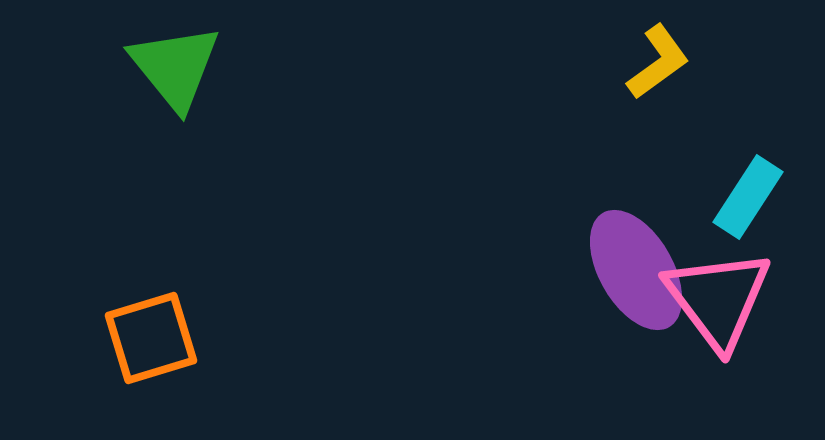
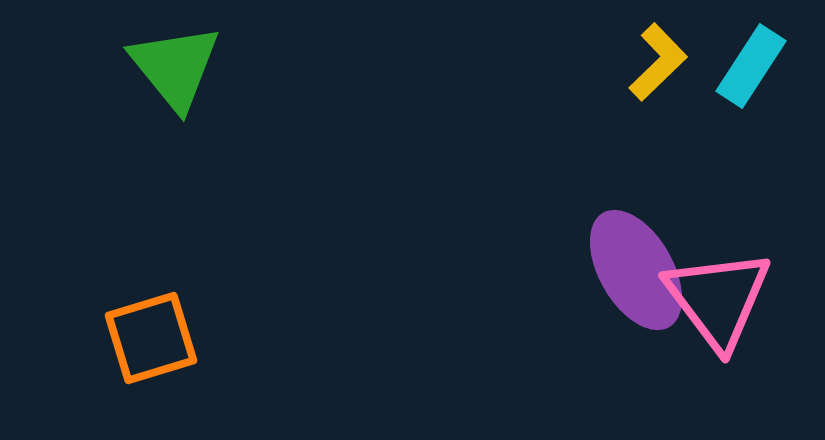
yellow L-shape: rotated 8 degrees counterclockwise
cyan rectangle: moved 3 px right, 131 px up
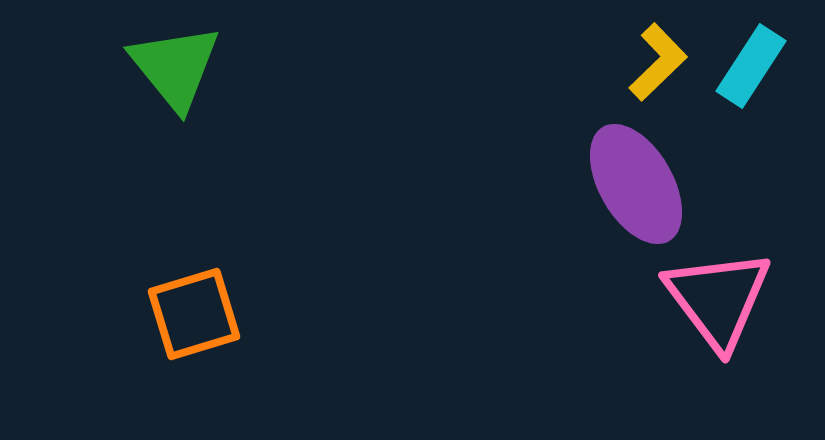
purple ellipse: moved 86 px up
orange square: moved 43 px right, 24 px up
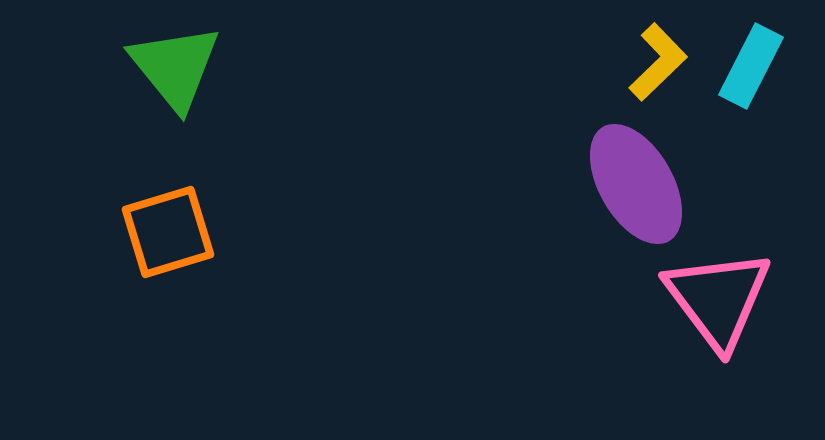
cyan rectangle: rotated 6 degrees counterclockwise
orange square: moved 26 px left, 82 px up
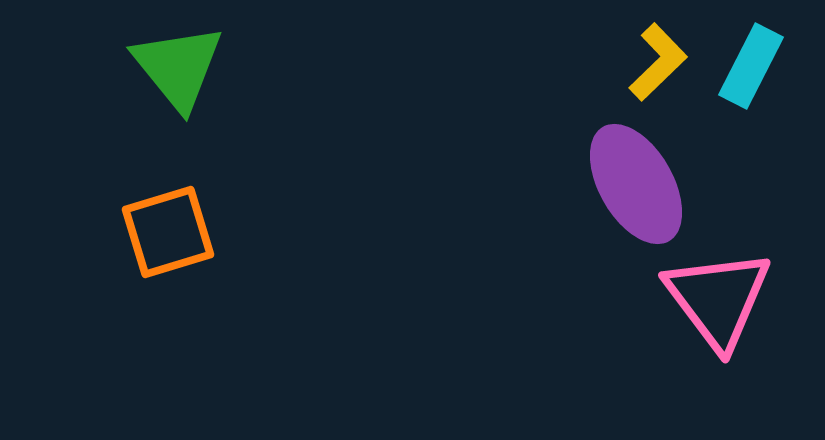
green triangle: moved 3 px right
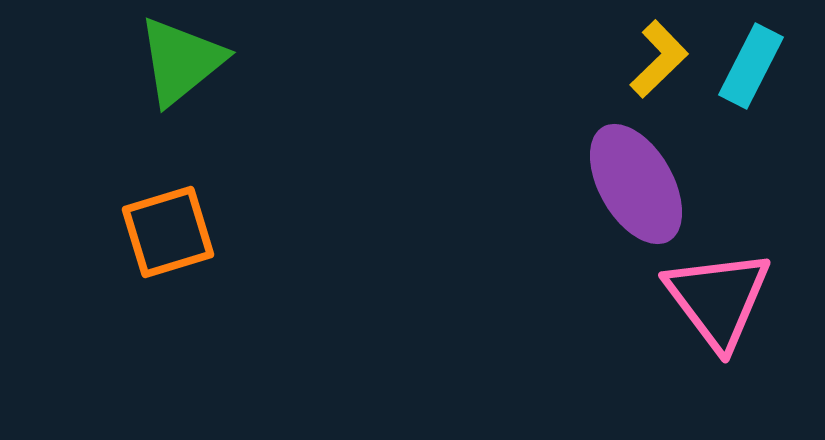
yellow L-shape: moved 1 px right, 3 px up
green triangle: moved 3 px right, 6 px up; rotated 30 degrees clockwise
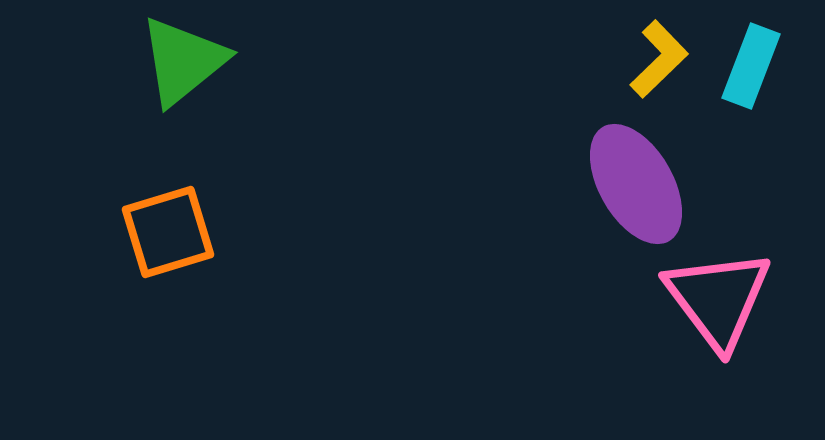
green triangle: moved 2 px right
cyan rectangle: rotated 6 degrees counterclockwise
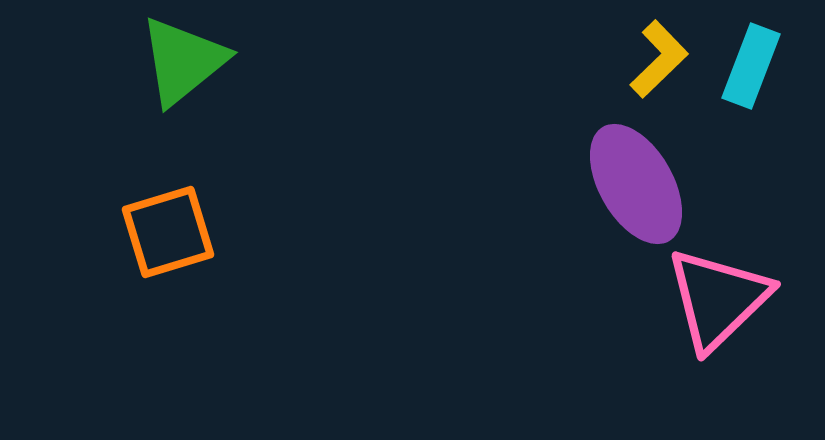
pink triangle: rotated 23 degrees clockwise
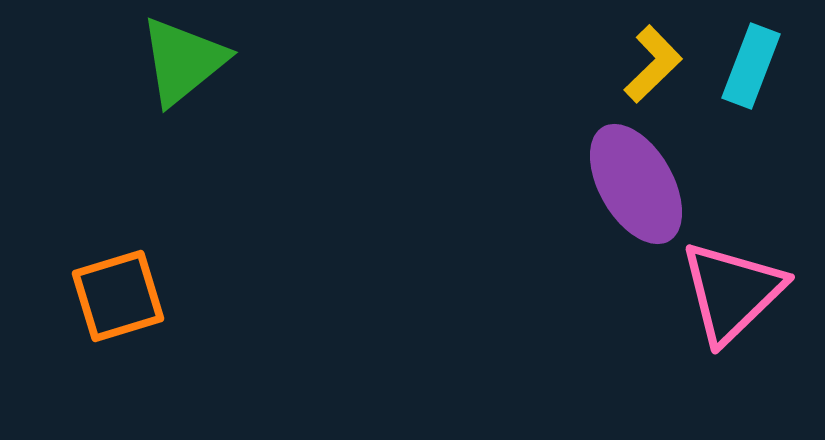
yellow L-shape: moved 6 px left, 5 px down
orange square: moved 50 px left, 64 px down
pink triangle: moved 14 px right, 7 px up
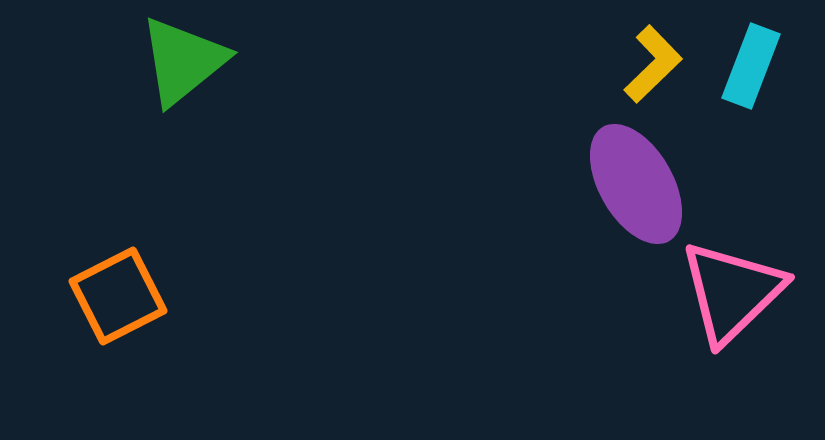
orange square: rotated 10 degrees counterclockwise
